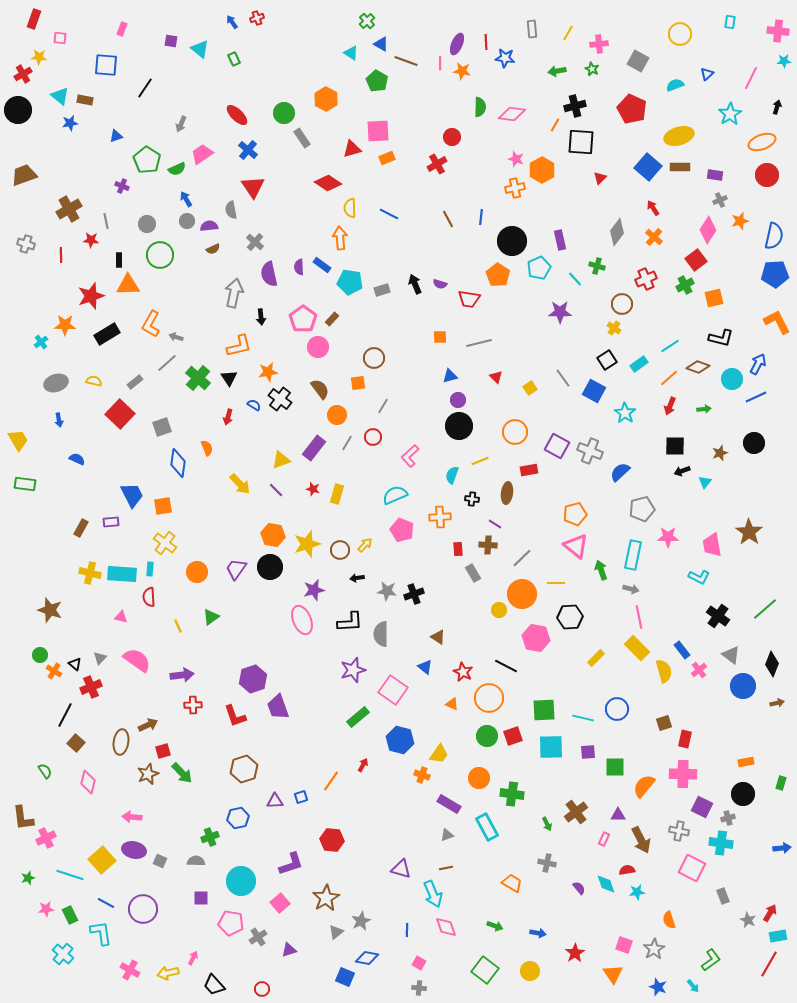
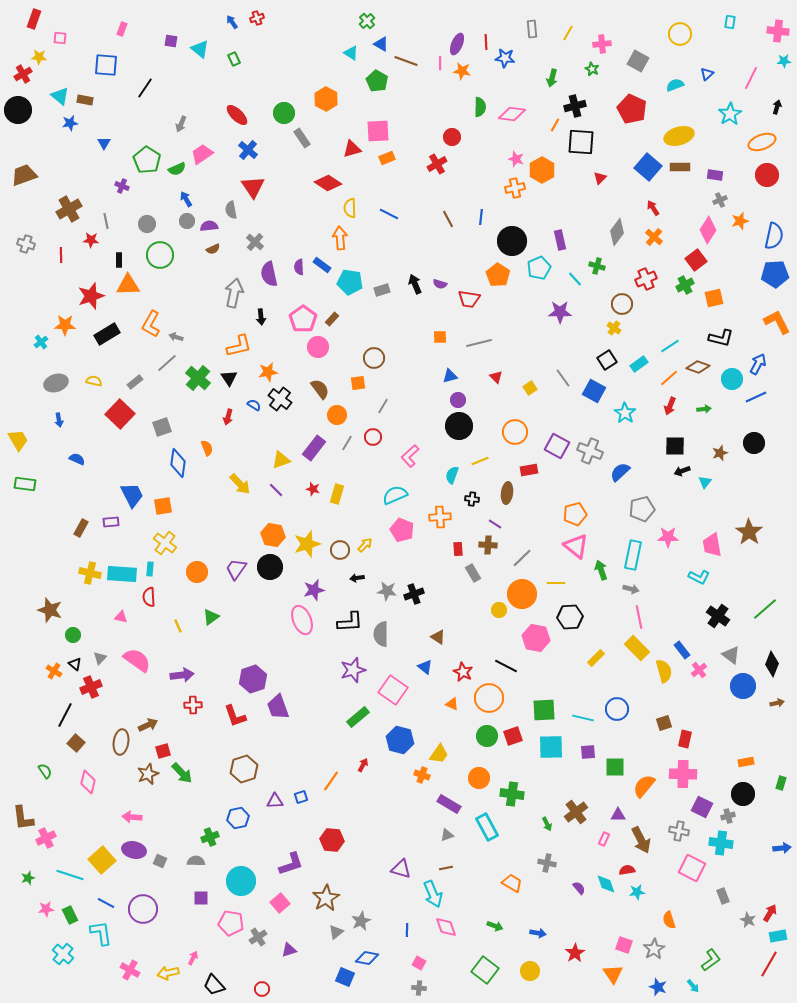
pink cross at (599, 44): moved 3 px right
green arrow at (557, 71): moved 5 px left, 7 px down; rotated 66 degrees counterclockwise
blue triangle at (116, 136): moved 12 px left, 7 px down; rotated 40 degrees counterclockwise
green circle at (40, 655): moved 33 px right, 20 px up
gray cross at (728, 818): moved 2 px up
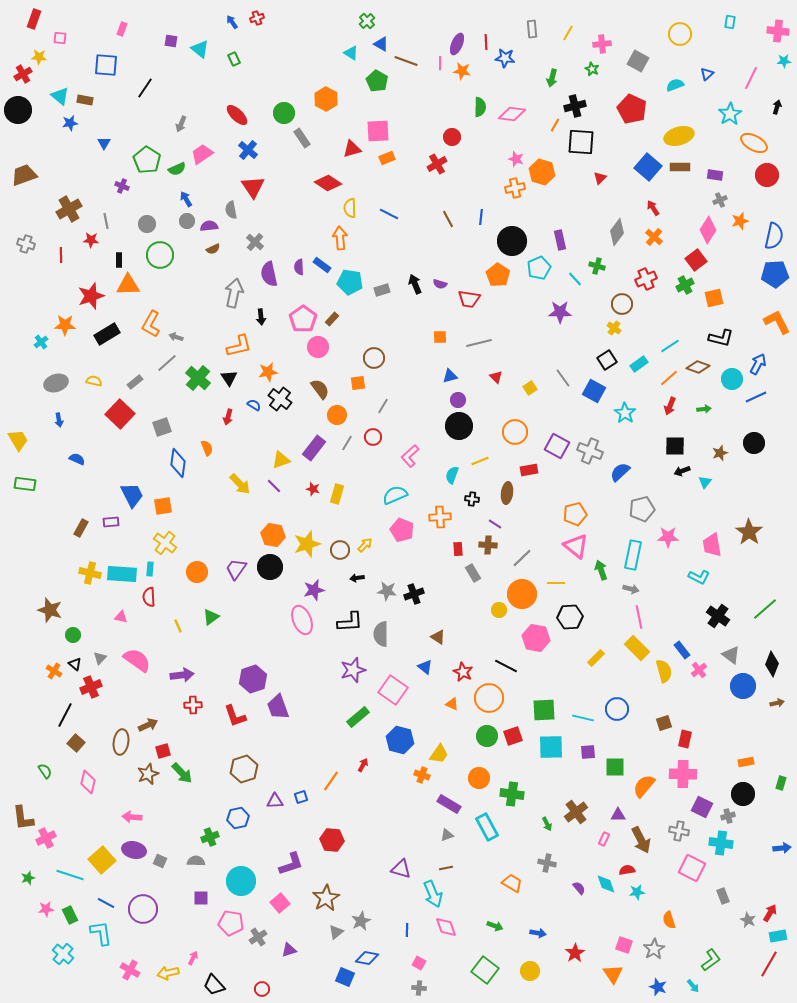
orange ellipse at (762, 142): moved 8 px left, 1 px down; rotated 48 degrees clockwise
orange hexagon at (542, 170): moved 2 px down; rotated 15 degrees counterclockwise
purple line at (276, 490): moved 2 px left, 4 px up
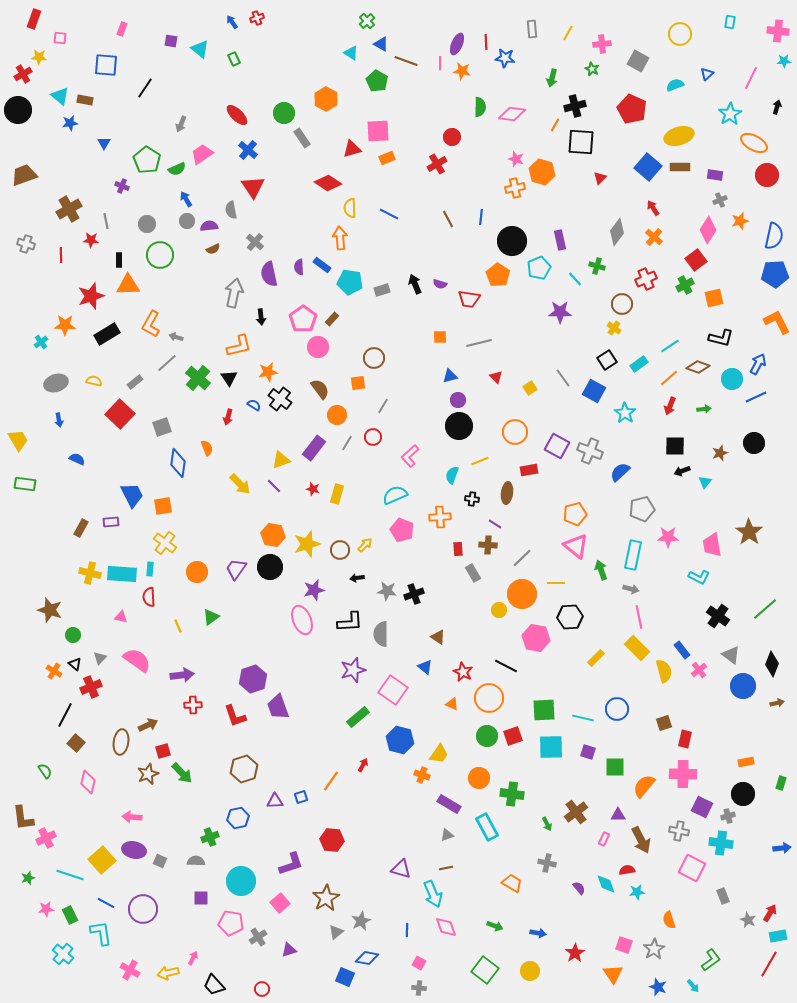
purple square at (588, 752): rotated 21 degrees clockwise
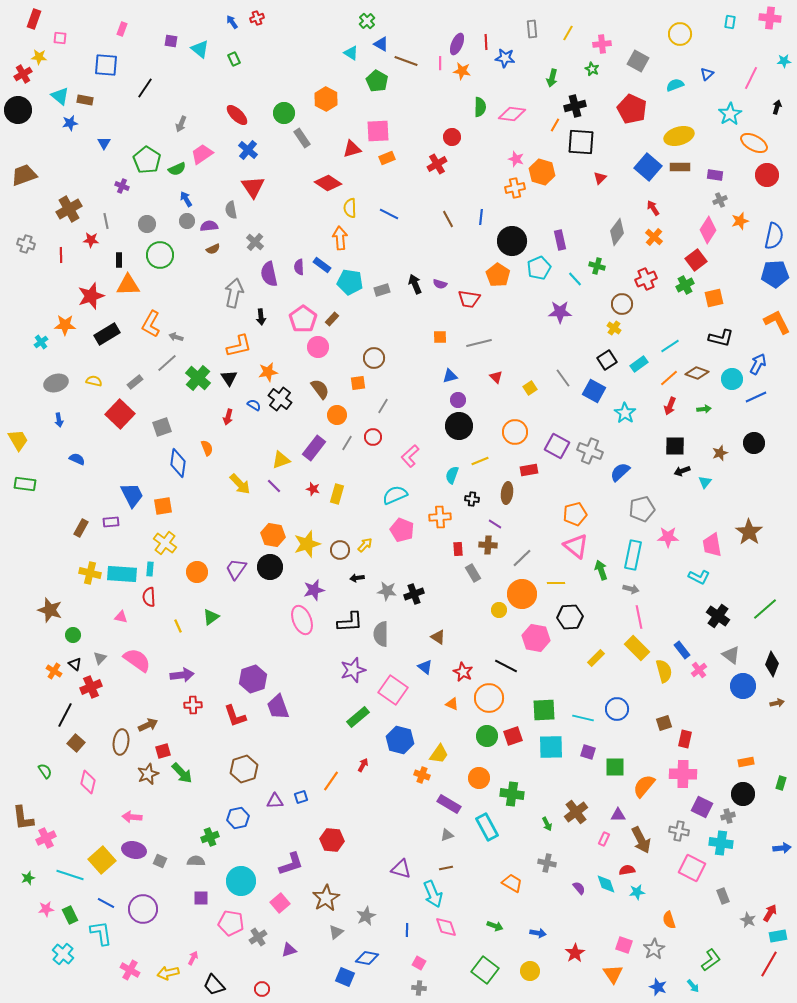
pink cross at (778, 31): moved 8 px left, 13 px up
brown diamond at (698, 367): moved 1 px left, 6 px down
gray star at (361, 921): moved 5 px right, 5 px up
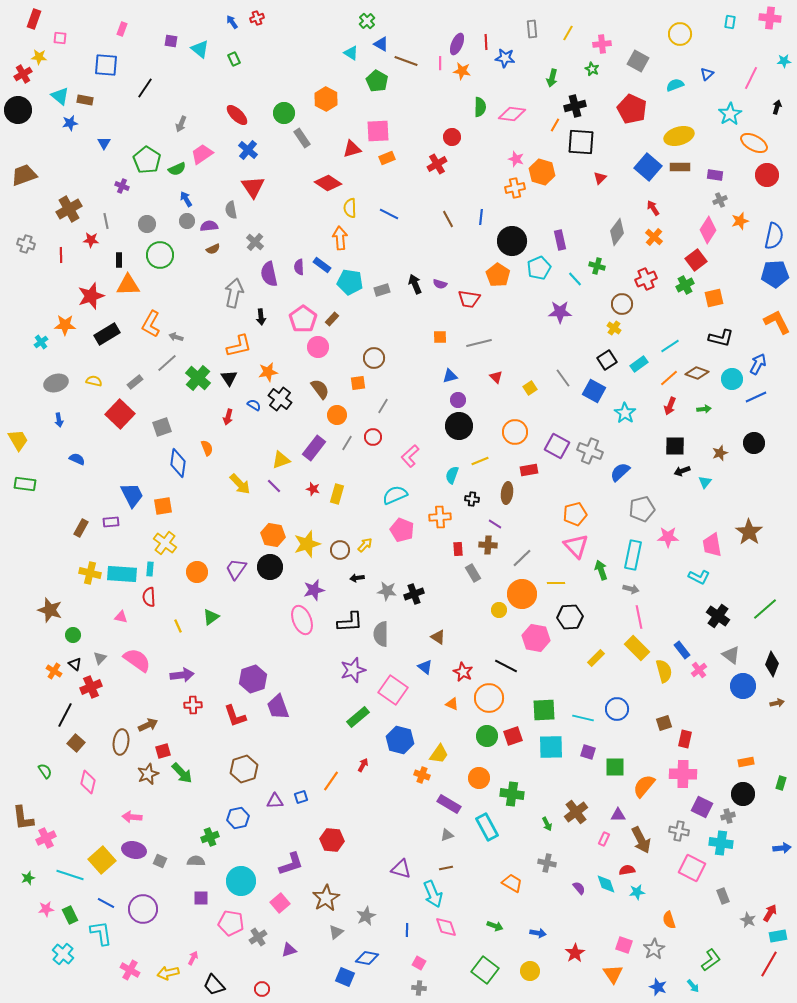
pink triangle at (576, 546): rotated 8 degrees clockwise
